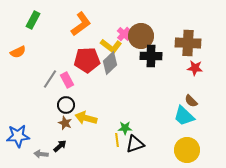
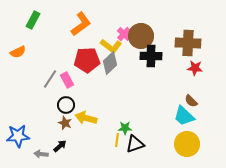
yellow line: rotated 16 degrees clockwise
yellow circle: moved 6 px up
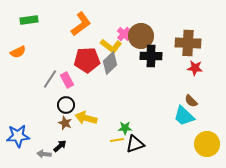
green rectangle: moved 4 px left; rotated 54 degrees clockwise
yellow line: rotated 72 degrees clockwise
yellow circle: moved 20 px right
gray arrow: moved 3 px right
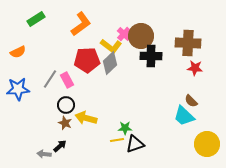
green rectangle: moved 7 px right, 1 px up; rotated 24 degrees counterclockwise
blue star: moved 47 px up
